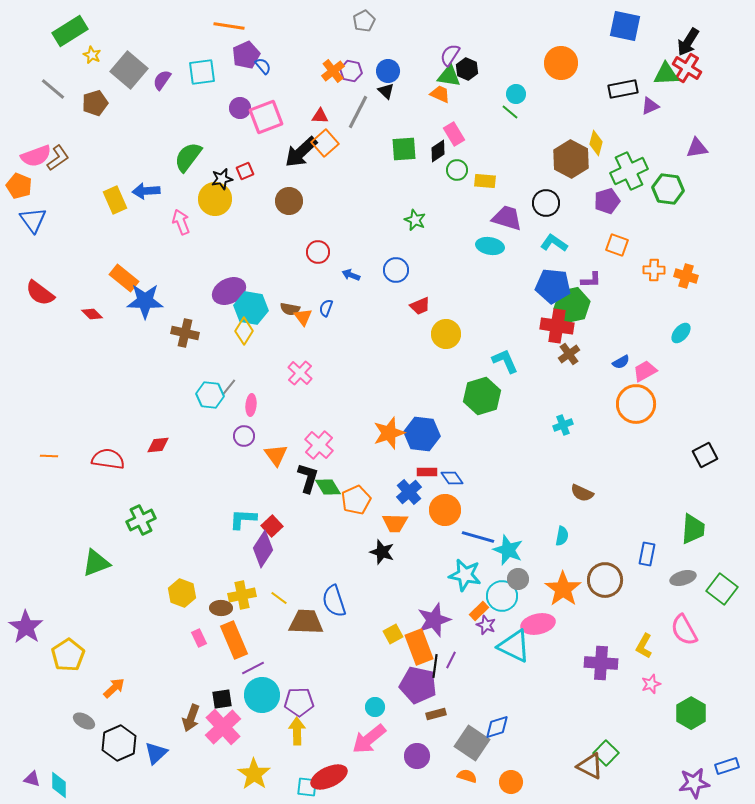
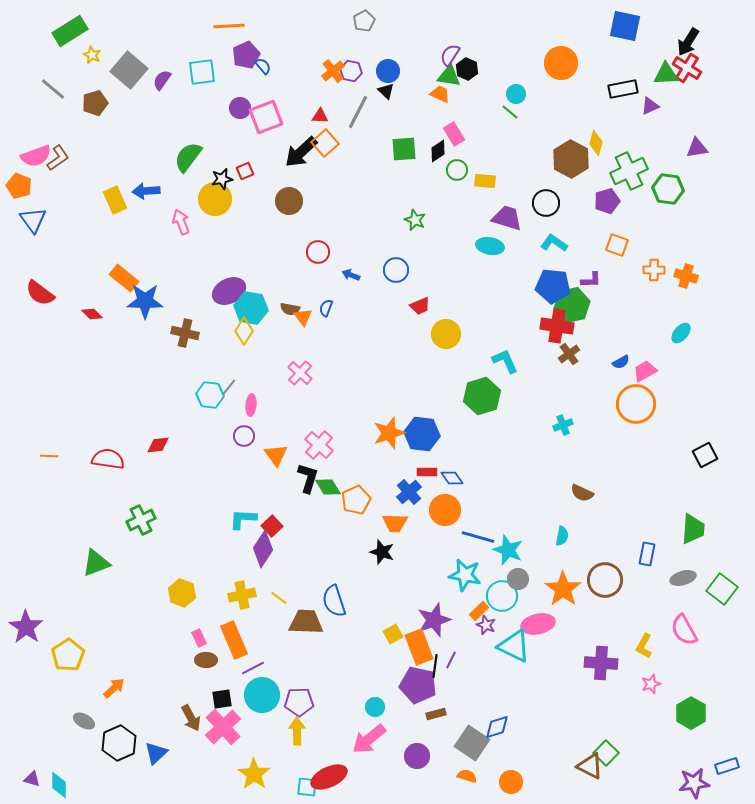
orange line at (229, 26): rotated 12 degrees counterclockwise
brown ellipse at (221, 608): moved 15 px left, 52 px down
brown arrow at (191, 718): rotated 48 degrees counterclockwise
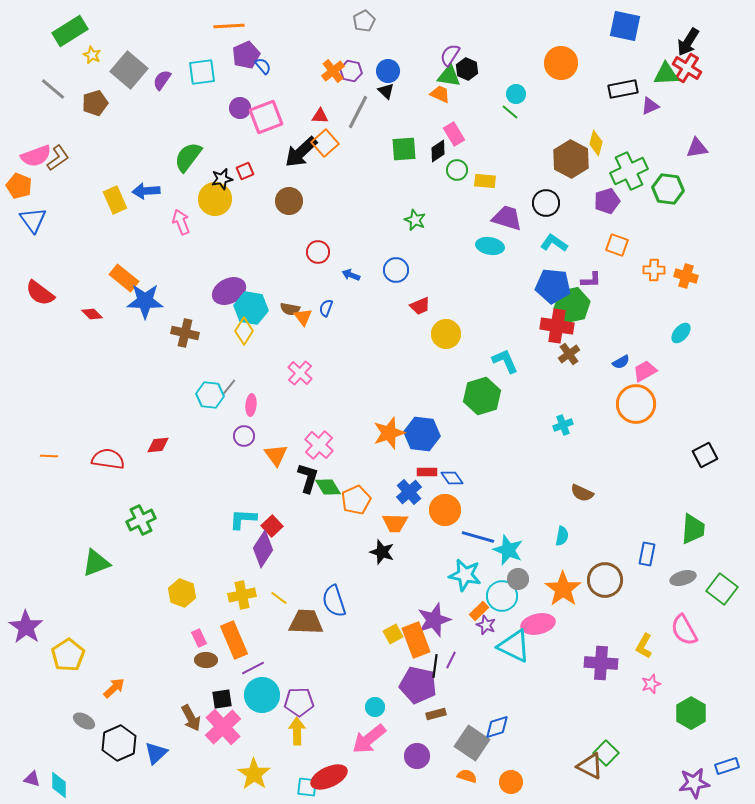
orange rectangle at (419, 647): moved 3 px left, 7 px up
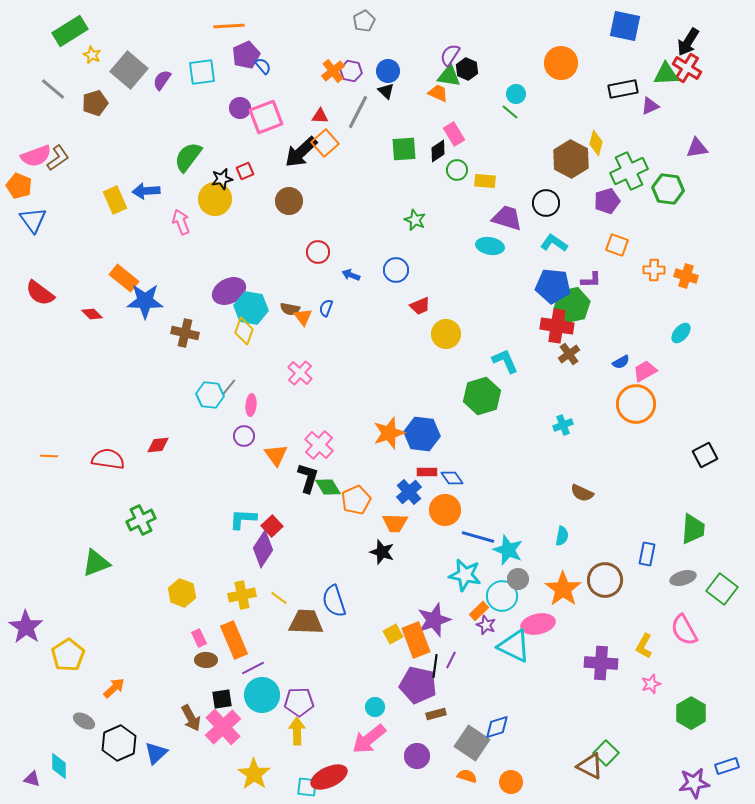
orange trapezoid at (440, 94): moved 2 px left, 1 px up
yellow diamond at (244, 331): rotated 12 degrees counterclockwise
cyan diamond at (59, 785): moved 19 px up
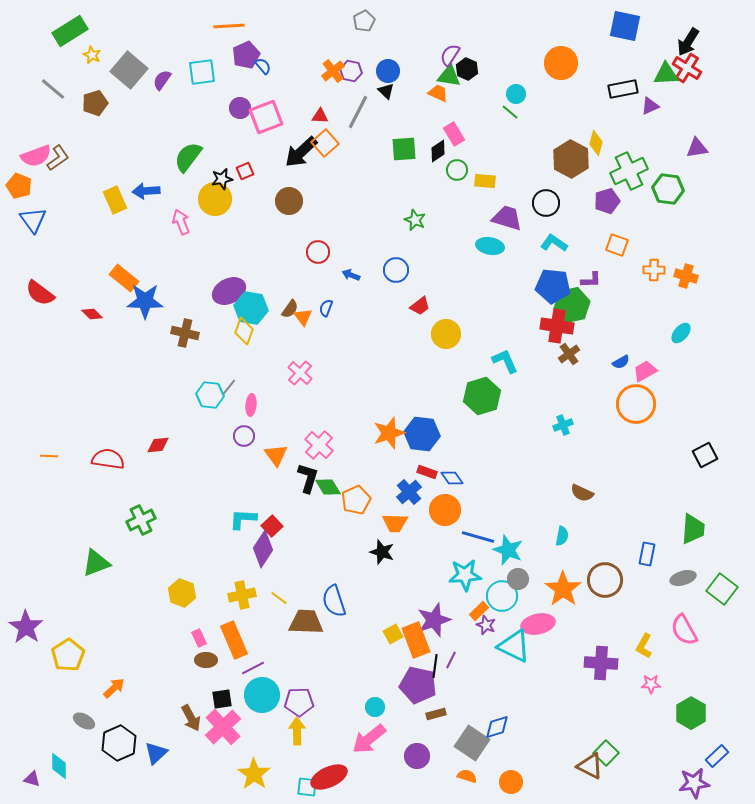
red trapezoid at (420, 306): rotated 15 degrees counterclockwise
brown semicircle at (290, 309): rotated 66 degrees counterclockwise
red rectangle at (427, 472): rotated 18 degrees clockwise
cyan star at (465, 575): rotated 16 degrees counterclockwise
pink star at (651, 684): rotated 18 degrees clockwise
blue rectangle at (727, 766): moved 10 px left, 10 px up; rotated 25 degrees counterclockwise
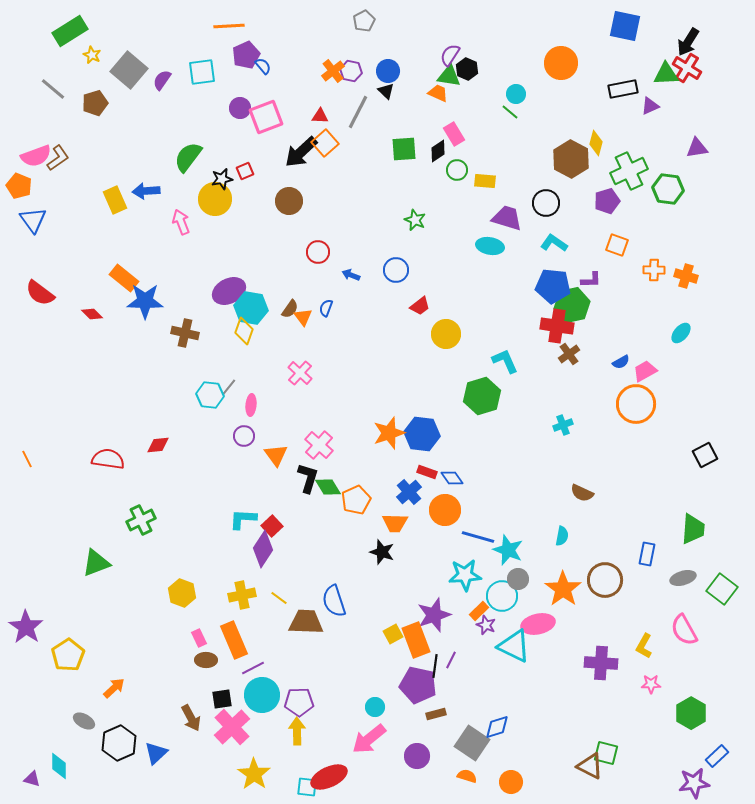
orange line at (49, 456): moved 22 px left, 3 px down; rotated 60 degrees clockwise
purple star at (434, 620): moved 5 px up
pink cross at (223, 727): moved 9 px right
green square at (606, 753): rotated 30 degrees counterclockwise
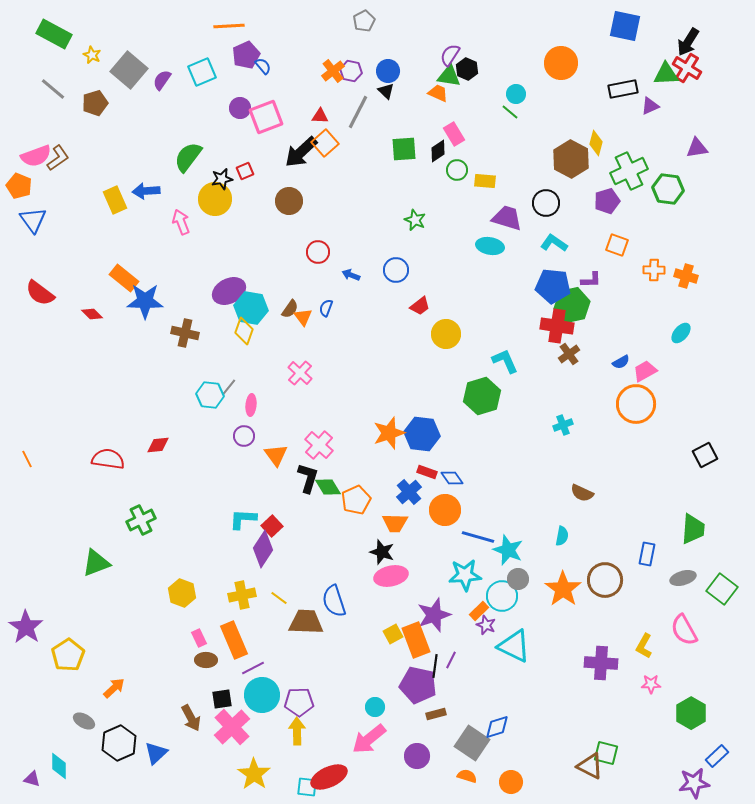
green rectangle at (70, 31): moved 16 px left, 3 px down; rotated 60 degrees clockwise
cyan square at (202, 72): rotated 16 degrees counterclockwise
pink ellipse at (538, 624): moved 147 px left, 48 px up
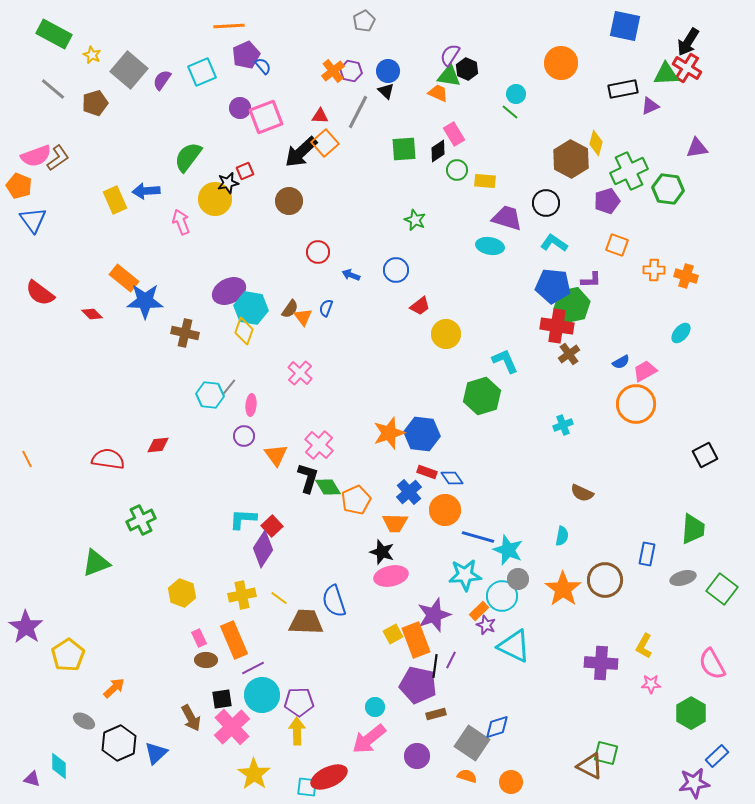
black star at (222, 179): moved 6 px right, 4 px down
pink semicircle at (684, 630): moved 28 px right, 34 px down
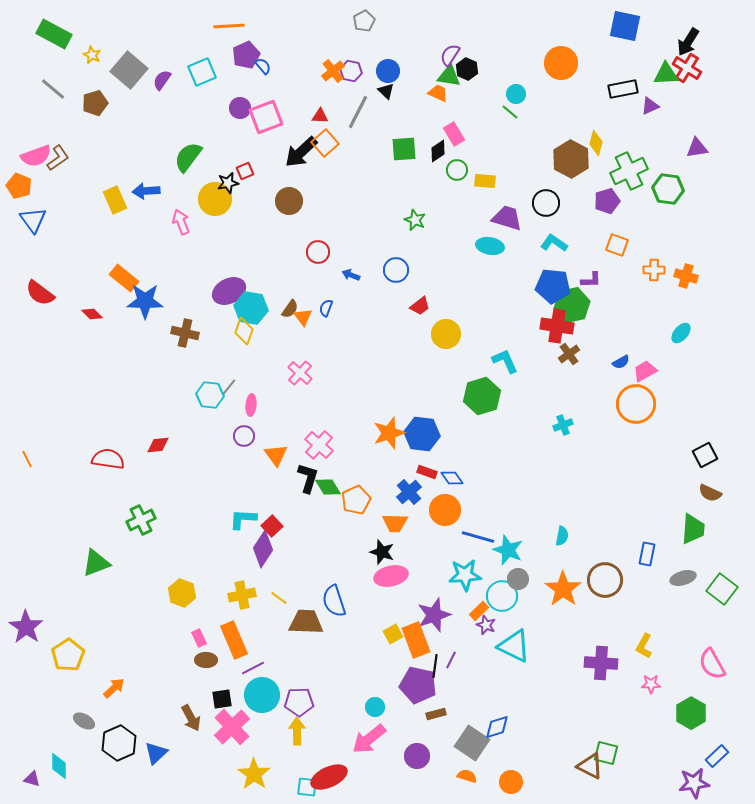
brown semicircle at (582, 493): moved 128 px right
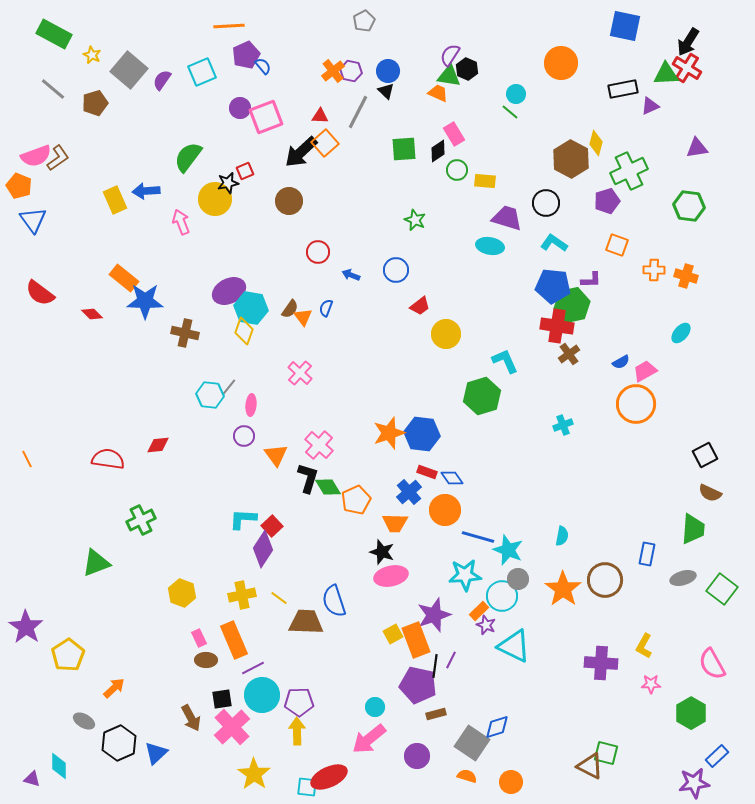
green hexagon at (668, 189): moved 21 px right, 17 px down
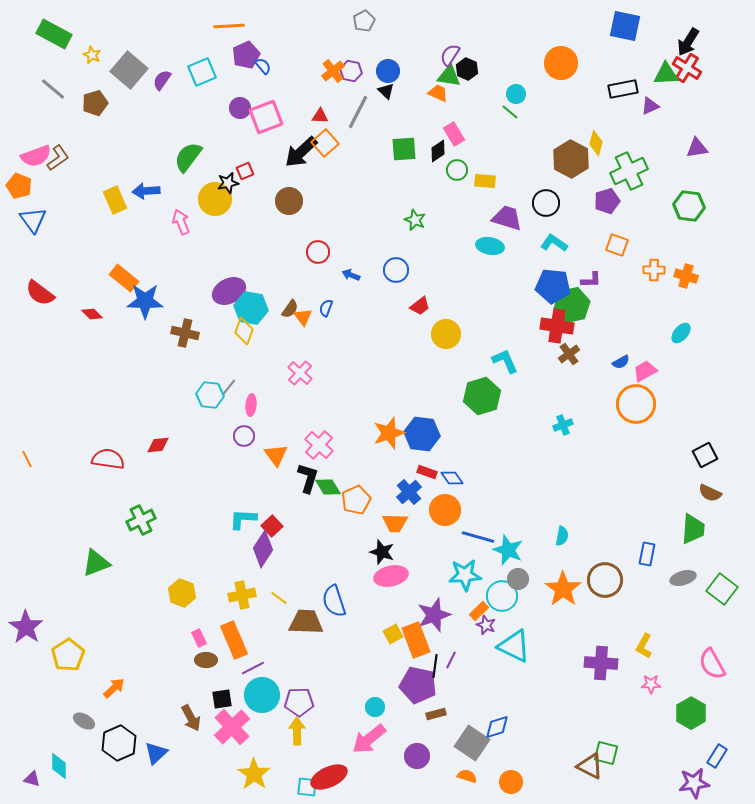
blue rectangle at (717, 756): rotated 15 degrees counterclockwise
